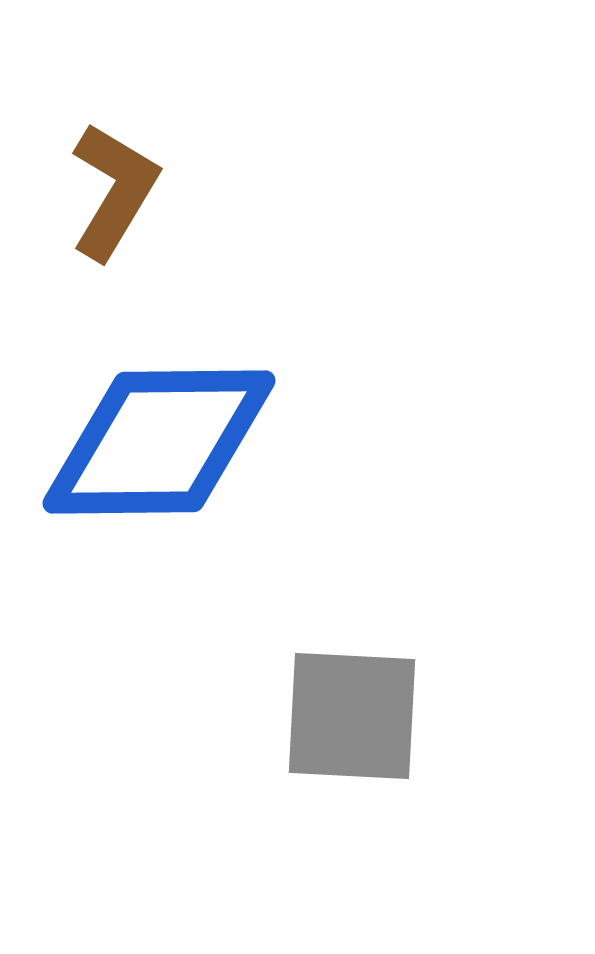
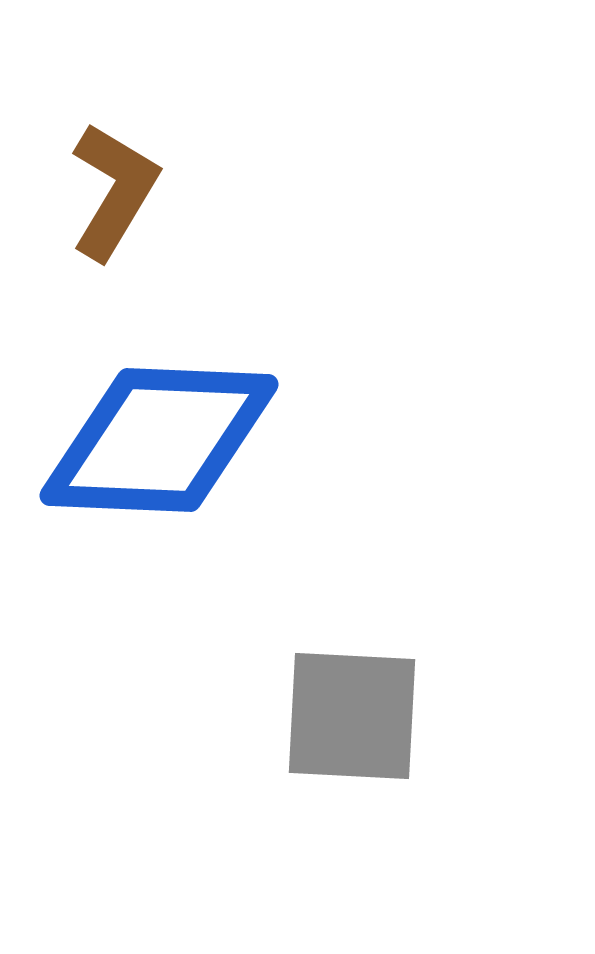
blue diamond: moved 2 px up; rotated 3 degrees clockwise
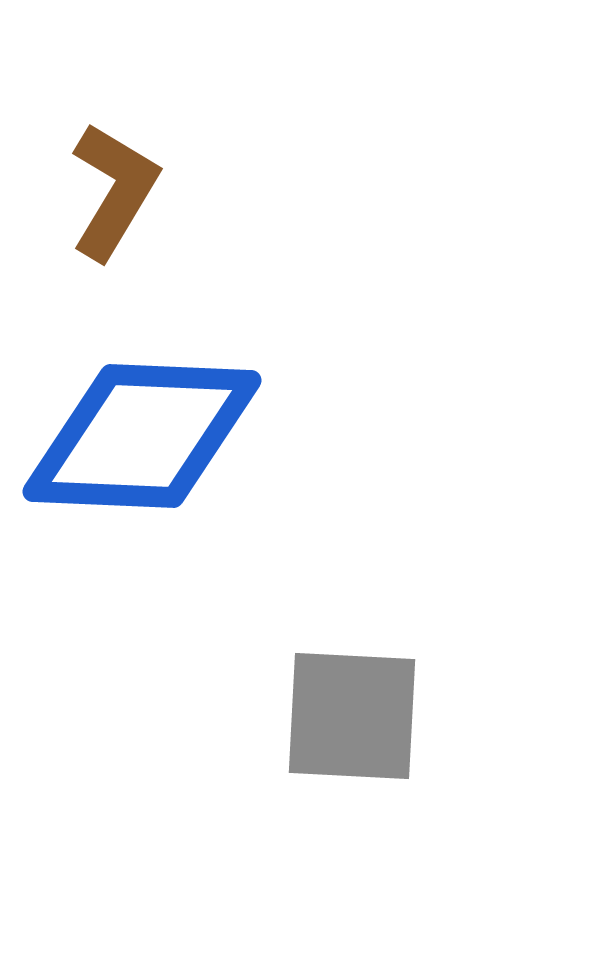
blue diamond: moved 17 px left, 4 px up
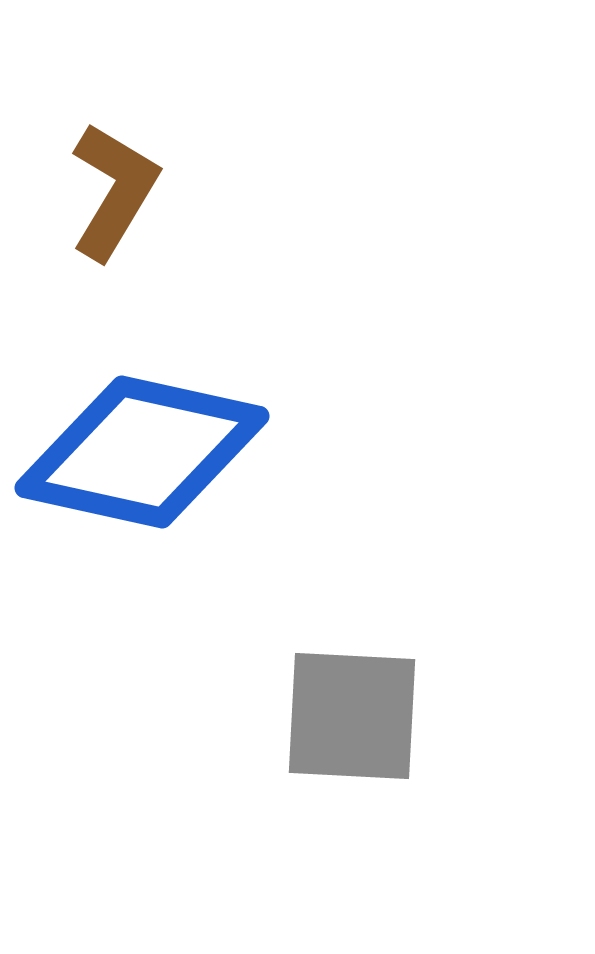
blue diamond: moved 16 px down; rotated 10 degrees clockwise
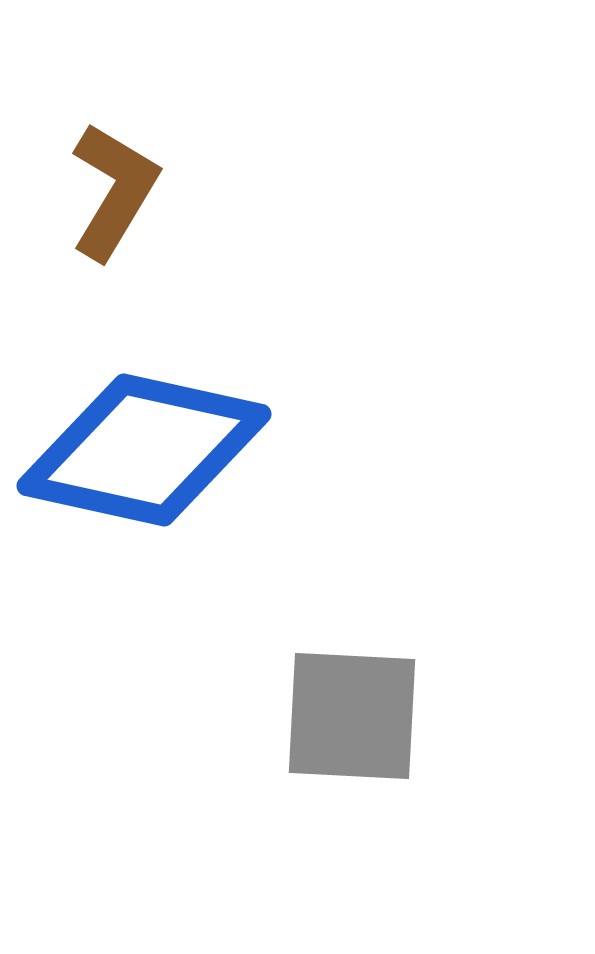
blue diamond: moved 2 px right, 2 px up
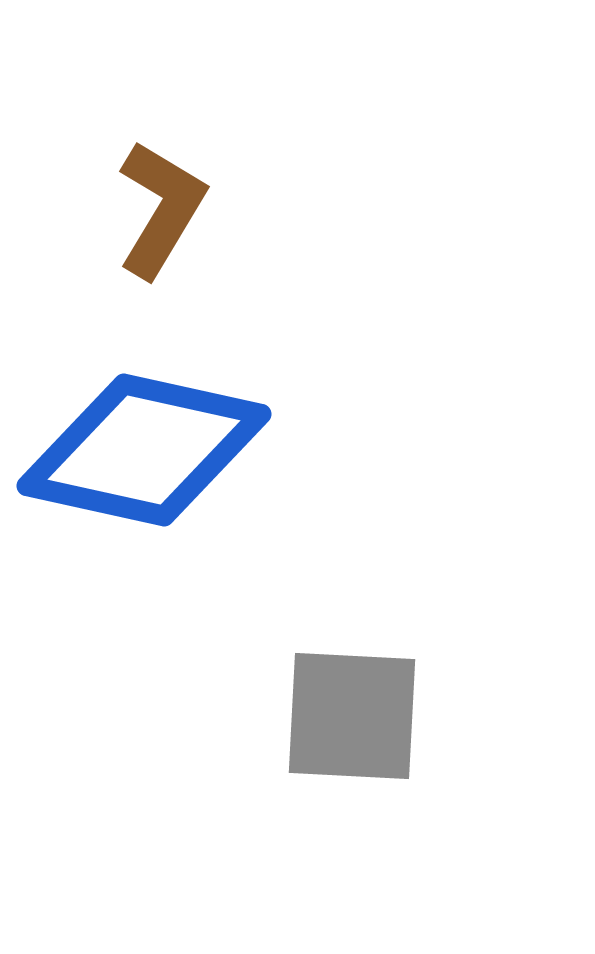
brown L-shape: moved 47 px right, 18 px down
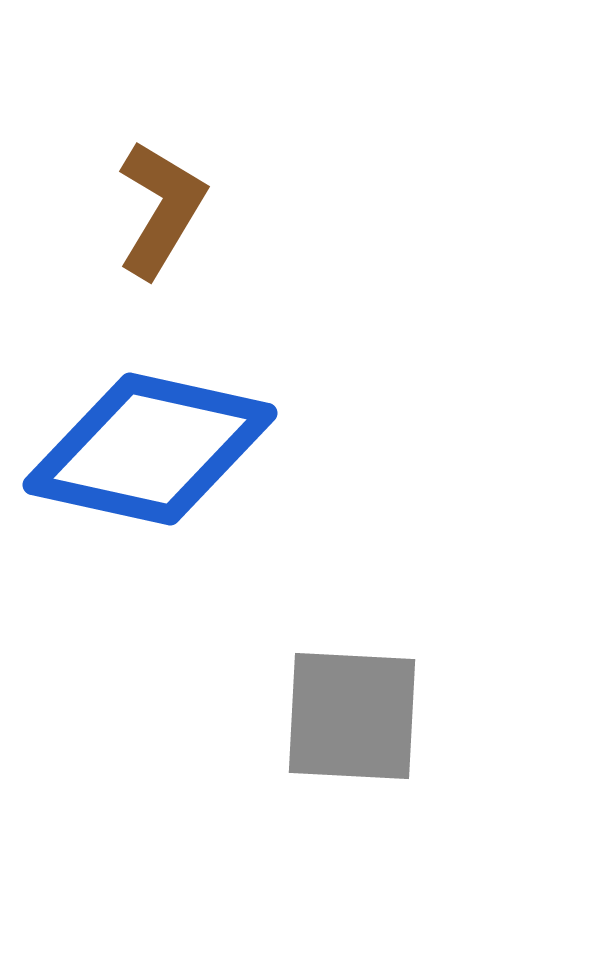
blue diamond: moved 6 px right, 1 px up
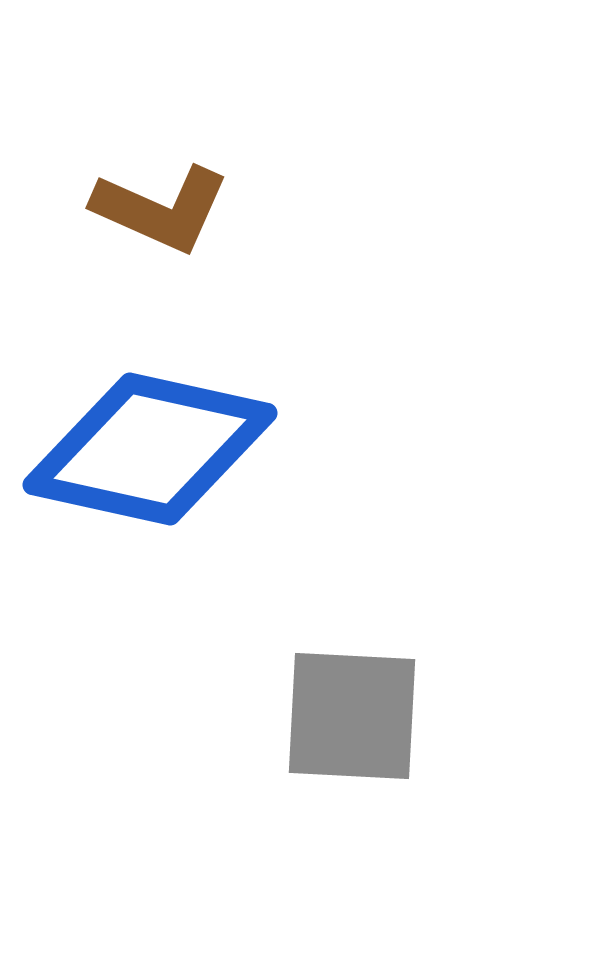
brown L-shape: rotated 83 degrees clockwise
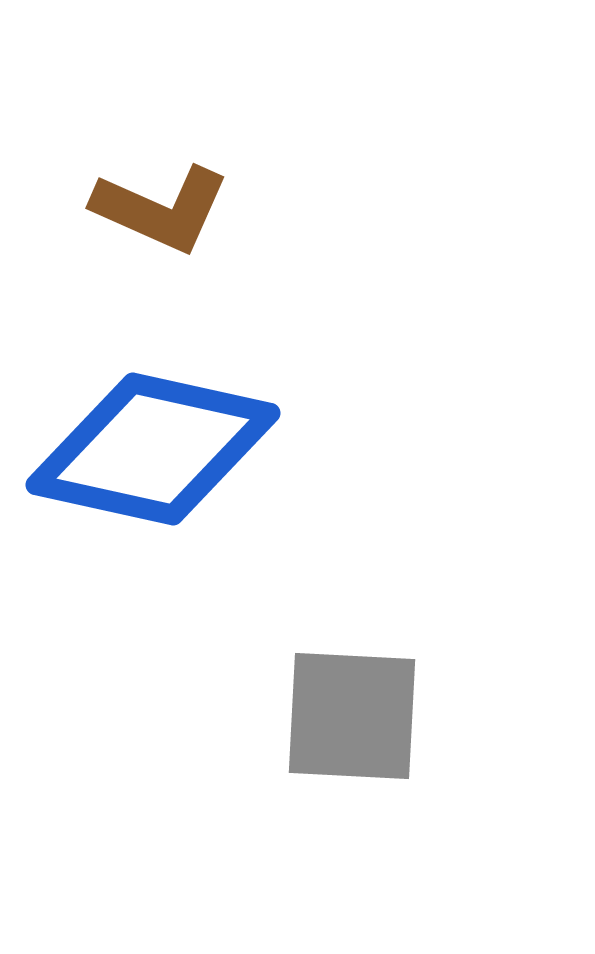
blue diamond: moved 3 px right
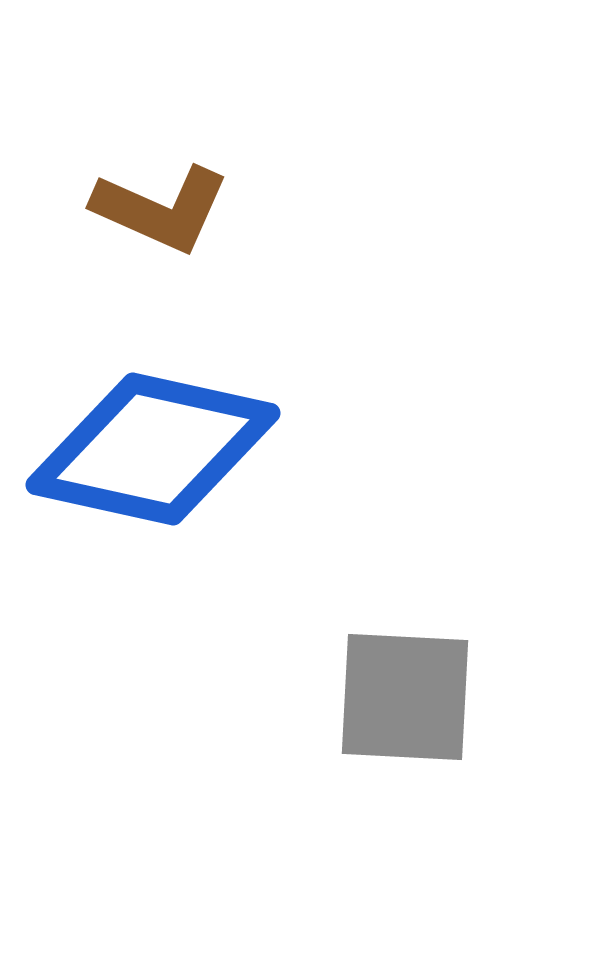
gray square: moved 53 px right, 19 px up
